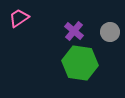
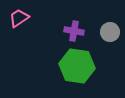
purple cross: rotated 30 degrees counterclockwise
green hexagon: moved 3 px left, 3 px down
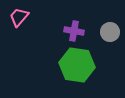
pink trapezoid: moved 1 px up; rotated 15 degrees counterclockwise
green hexagon: moved 1 px up
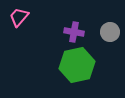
purple cross: moved 1 px down
green hexagon: rotated 20 degrees counterclockwise
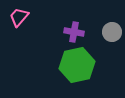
gray circle: moved 2 px right
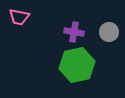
pink trapezoid: rotated 120 degrees counterclockwise
gray circle: moved 3 px left
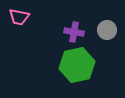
gray circle: moved 2 px left, 2 px up
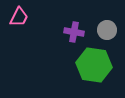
pink trapezoid: rotated 75 degrees counterclockwise
green hexagon: moved 17 px right; rotated 20 degrees clockwise
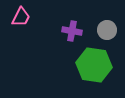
pink trapezoid: moved 2 px right
purple cross: moved 2 px left, 1 px up
